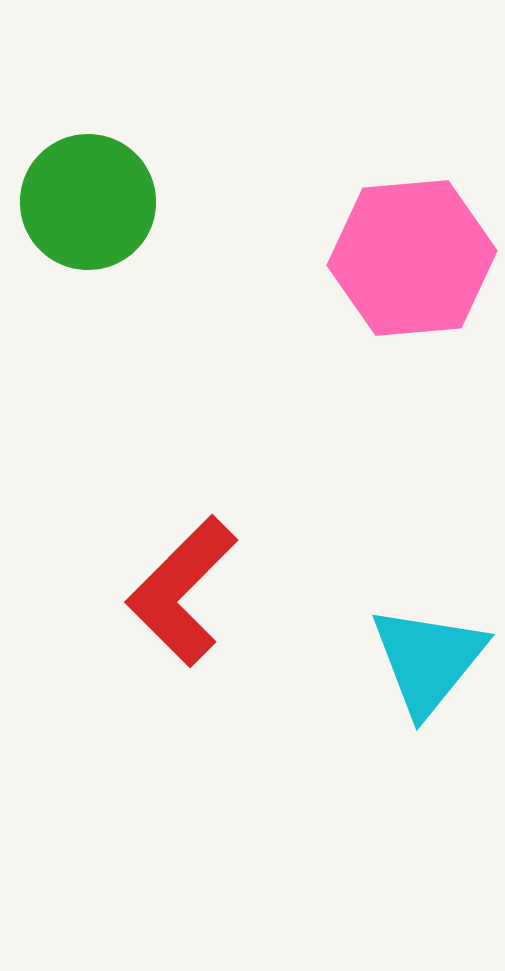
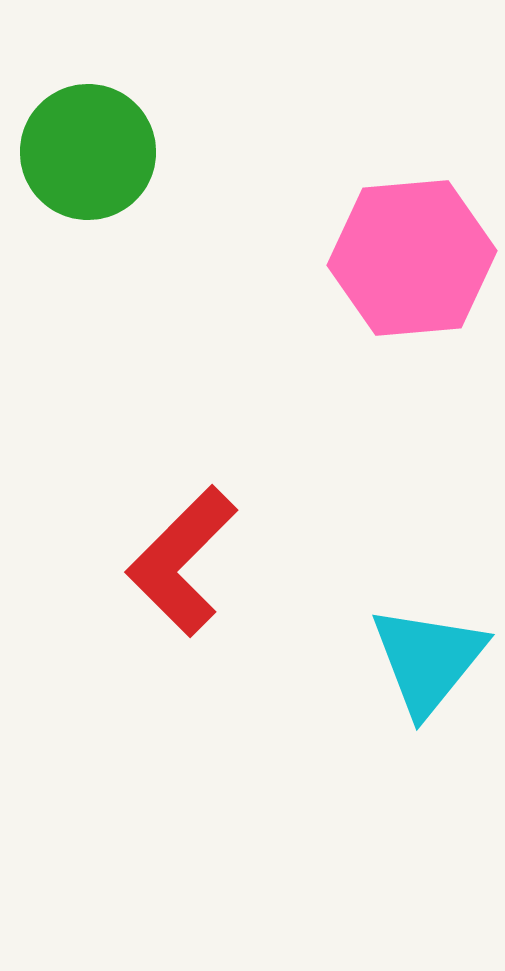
green circle: moved 50 px up
red L-shape: moved 30 px up
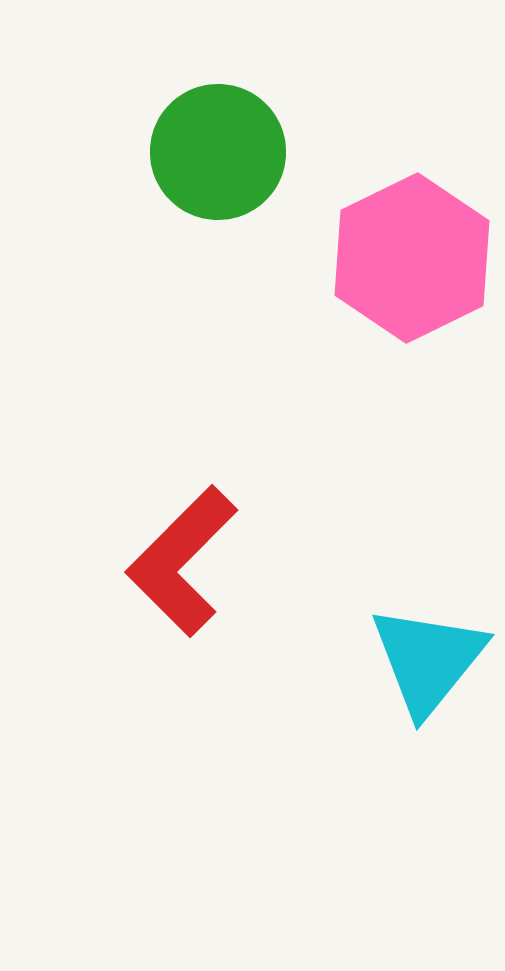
green circle: moved 130 px right
pink hexagon: rotated 21 degrees counterclockwise
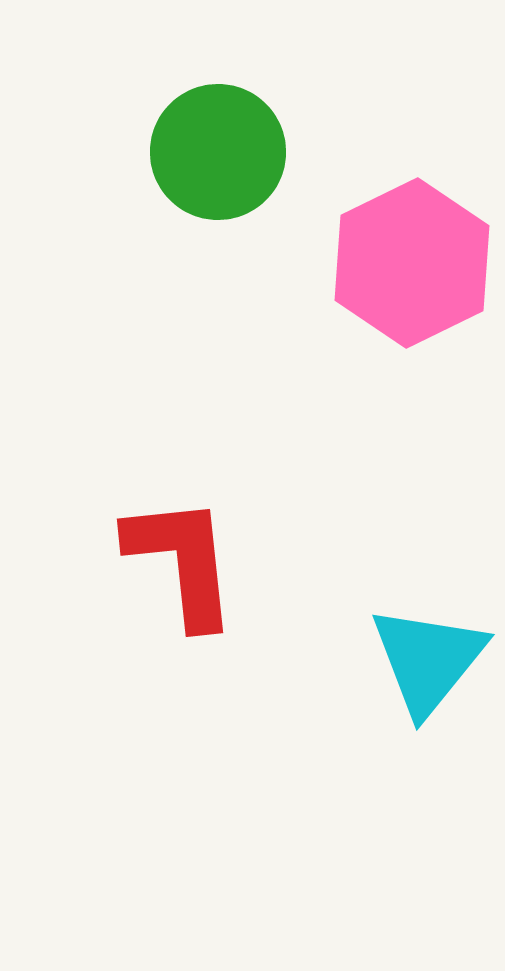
pink hexagon: moved 5 px down
red L-shape: rotated 129 degrees clockwise
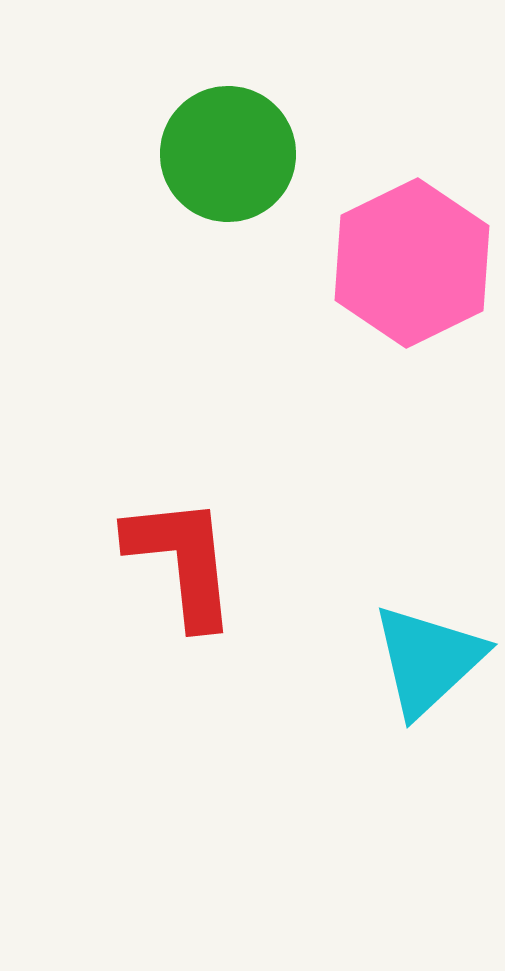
green circle: moved 10 px right, 2 px down
cyan triangle: rotated 8 degrees clockwise
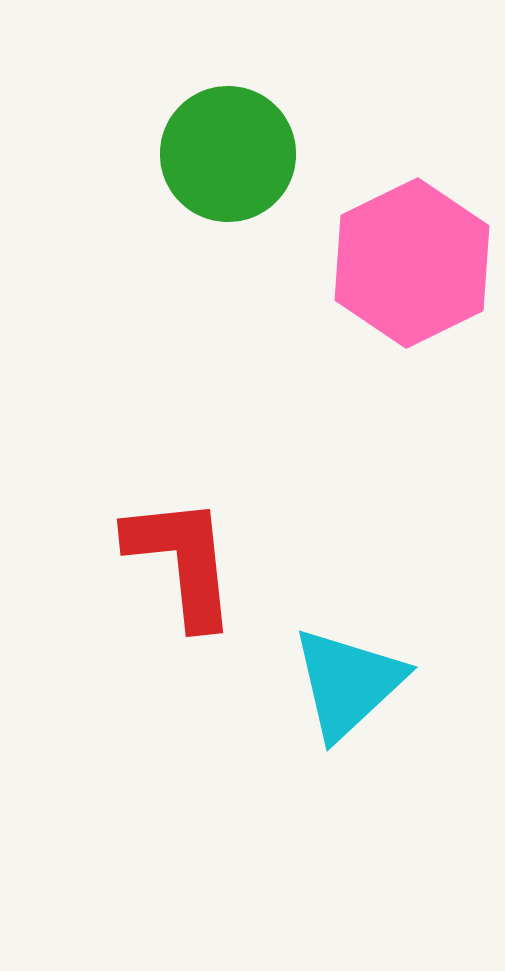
cyan triangle: moved 80 px left, 23 px down
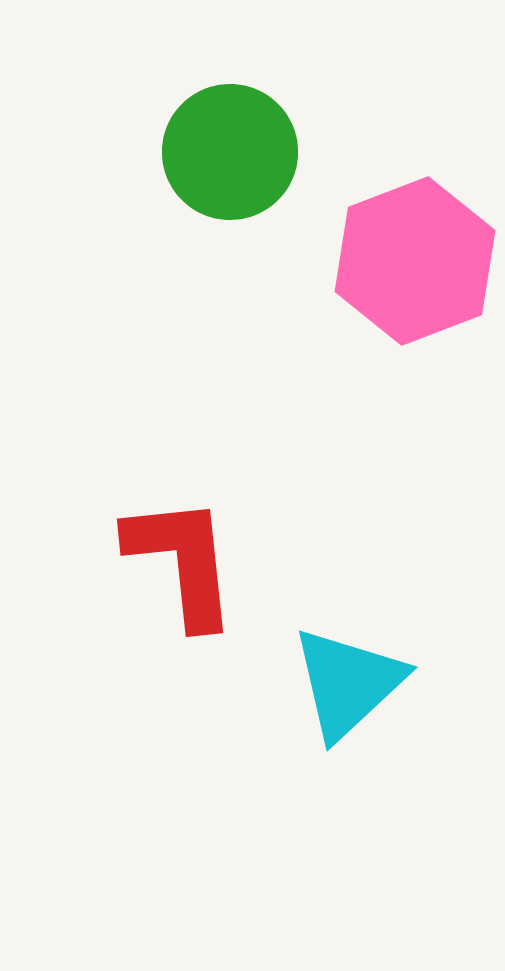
green circle: moved 2 px right, 2 px up
pink hexagon: moved 3 px right, 2 px up; rotated 5 degrees clockwise
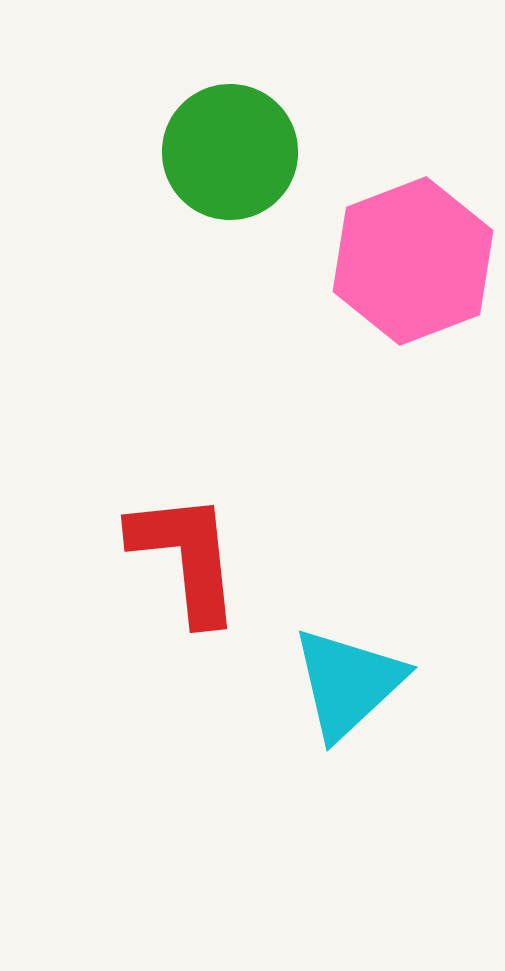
pink hexagon: moved 2 px left
red L-shape: moved 4 px right, 4 px up
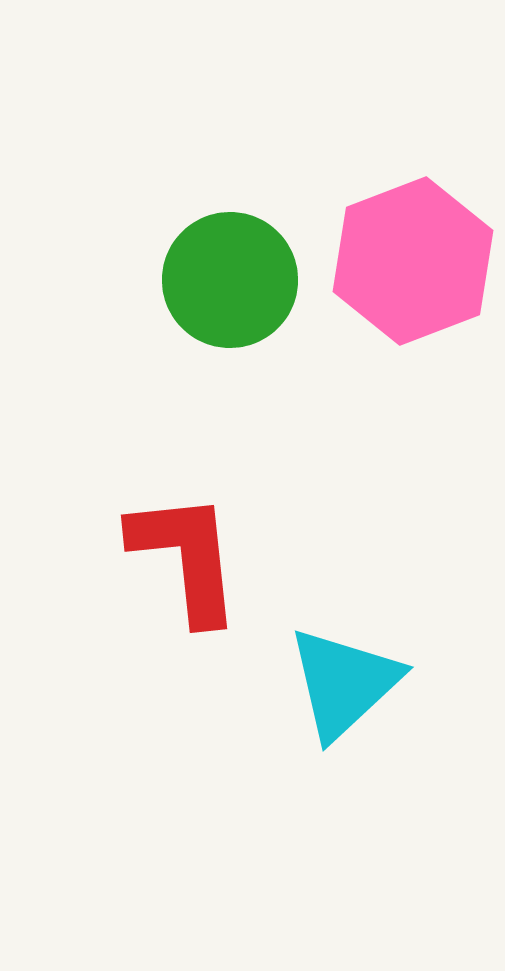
green circle: moved 128 px down
cyan triangle: moved 4 px left
